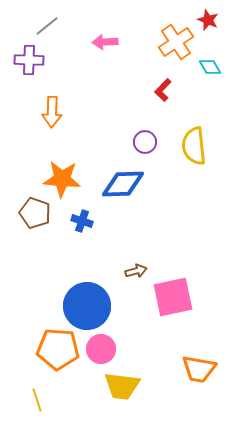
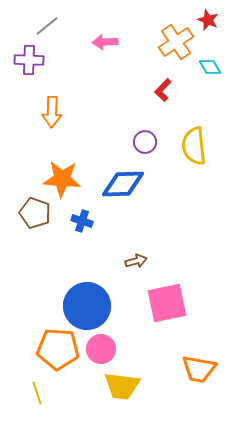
brown arrow: moved 10 px up
pink square: moved 6 px left, 6 px down
yellow line: moved 7 px up
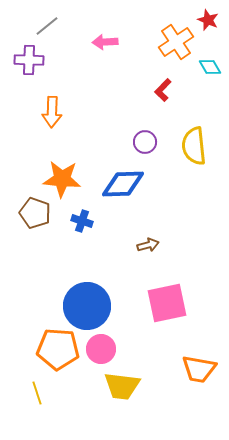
brown arrow: moved 12 px right, 16 px up
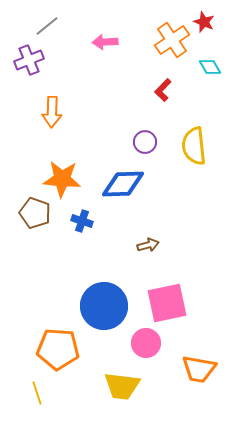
red star: moved 4 px left, 2 px down
orange cross: moved 4 px left, 2 px up
purple cross: rotated 24 degrees counterclockwise
blue circle: moved 17 px right
pink circle: moved 45 px right, 6 px up
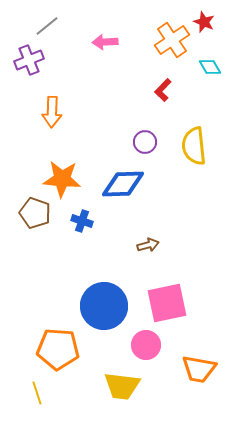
pink circle: moved 2 px down
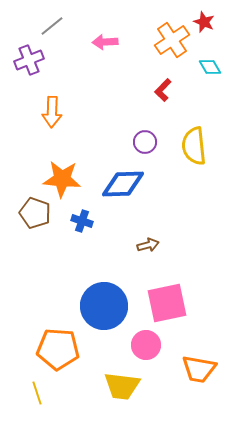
gray line: moved 5 px right
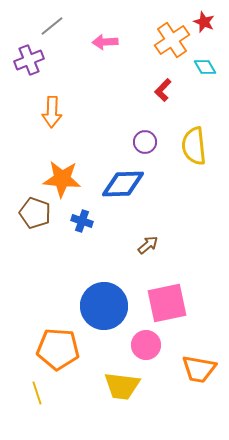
cyan diamond: moved 5 px left
brown arrow: rotated 25 degrees counterclockwise
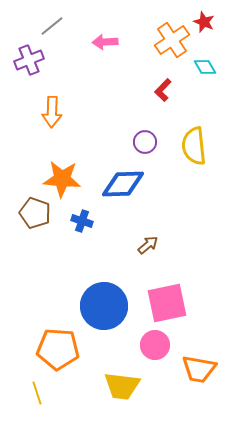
pink circle: moved 9 px right
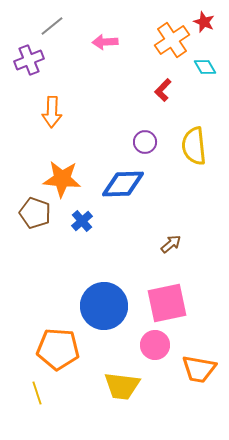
blue cross: rotated 30 degrees clockwise
brown arrow: moved 23 px right, 1 px up
